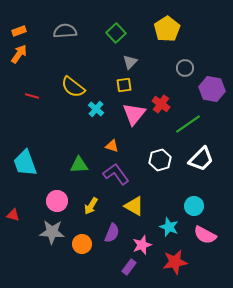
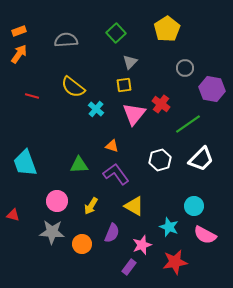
gray semicircle: moved 1 px right, 9 px down
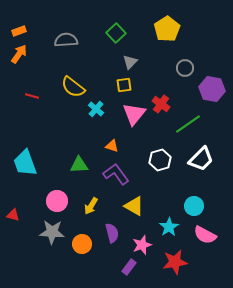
cyan star: rotated 18 degrees clockwise
purple semicircle: rotated 36 degrees counterclockwise
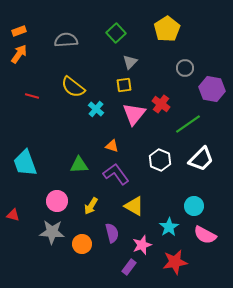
white hexagon: rotated 20 degrees counterclockwise
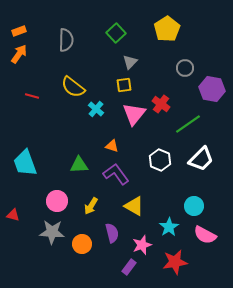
gray semicircle: rotated 95 degrees clockwise
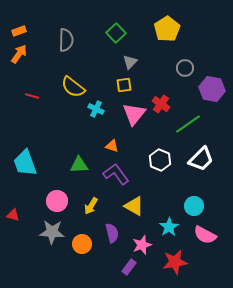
cyan cross: rotated 14 degrees counterclockwise
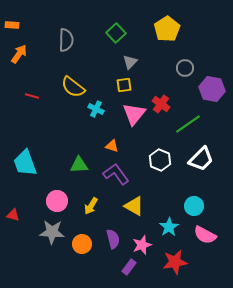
orange rectangle: moved 7 px left, 6 px up; rotated 24 degrees clockwise
purple semicircle: moved 1 px right, 6 px down
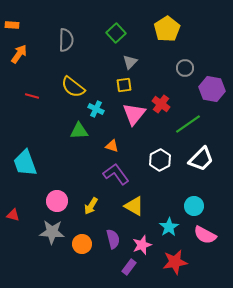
white hexagon: rotated 10 degrees clockwise
green triangle: moved 34 px up
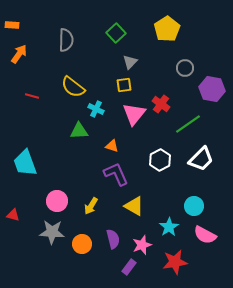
purple L-shape: rotated 12 degrees clockwise
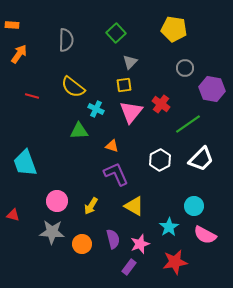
yellow pentagon: moved 7 px right; rotated 30 degrees counterclockwise
pink triangle: moved 3 px left, 2 px up
pink star: moved 2 px left, 1 px up
